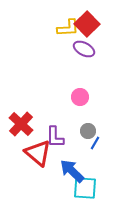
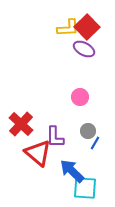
red square: moved 3 px down
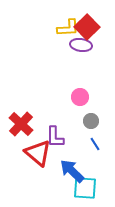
purple ellipse: moved 3 px left, 4 px up; rotated 20 degrees counterclockwise
gray circle: moved 3 px right, 10 px up
blue line: moved 1 px down; rotated 64 degrees counterclockwise
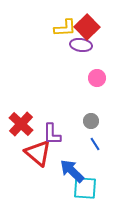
yellow L-shape: moved 3 px left
pink circle: moved 17 px right, 19 px up
purple L-shape: moved 3 px left, 3 px up
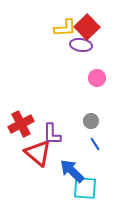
red cross: rotated 20 degrees clockwise
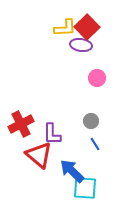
red triangle: moved 1 px right, 2 px down
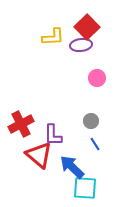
yellow L-shape: moved 12 px left, 9 px down
purple ellipse: rotated 15 degrees counterclockwise
purple L-shape: moved 1 px right, 1 px down
blue arrow: moved 4 px up
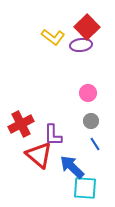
yellow L-shape: rotated 40 degrees clockwise
pink circle: moved 9 px left, 15 px down
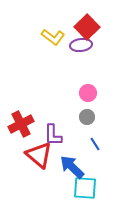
gray circle: moved 4 px left, 4 px up
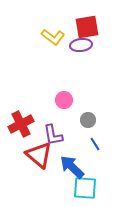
red square: rotated 35 degrees clockwise
pink circle: moved 24 px left, 7 px down
gray circle: moved 1 px right, 3 px down
purple L-shape: rotated 10 degrees counterclockwise
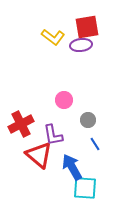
blue arrow: rotated 16 degrees clockwise
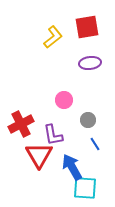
yellow L-shape: rotated 75 degrees counterclockwise
purple ellipse: moved 9 px right, 18 px down
red triangle: rotated 20 degrees clockwise
